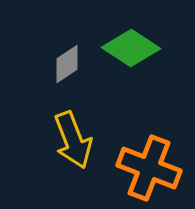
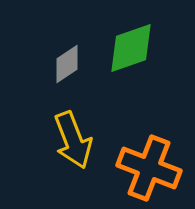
green diamond: rotated 52 degrees counterclockwise
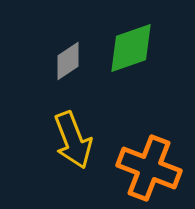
gray diamond: moved 1 px right, 3 px up
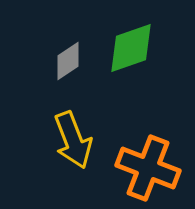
orange cross: moved 1 px left
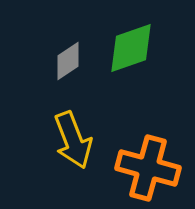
orange cross: rotated 6 degrees counterclockwise
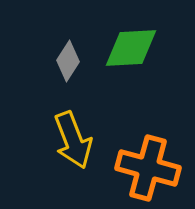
green diamond: rotated 16 degrees clockwise
gray diamond: rotated 24 degrees counterclockwise
